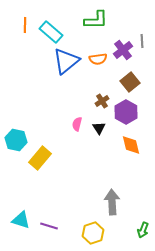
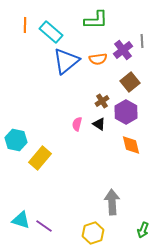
black triangle: moved 4 px up; rotated 24 degrees counterclockwise
purple line: moved 5 px left; rotated 18 degrees clockwise
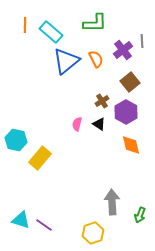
green L-shape: moved 1 px left, 3 px down
orange semicircle: moved 2 px left; rotated 108 degrees counterclockwise
purple line: moved 1 px up
green arrow: moved 3 px left, 15 px up
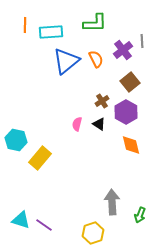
cyan rectangle: rotated 45 degrees counterclockwise
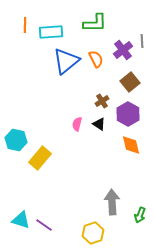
purple hexagon: moved 2 px right, 2 px down
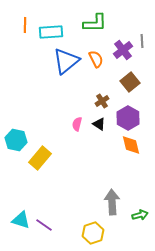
purple hexagon: moved 4 px down
green arrow: rotated 126 degrees counterclockwise
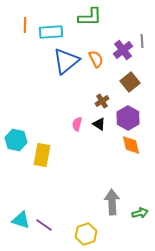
green L-shape: moved 5 px left, 6 px up
yellow rectangle: moved 2 px right, 3 px up; rotated 30 degrees counterclockwise
green arrow: moved 2 px up
yellow hexagon: moved 7 px left, 1 px down
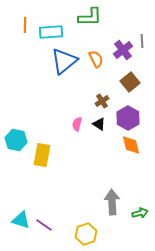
blue triangle: moved 2 px left
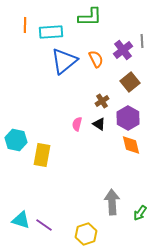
green arrow: rotated 140 degrees clockwise
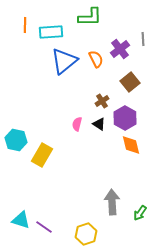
gray line: moved 1 px right, 2 px up
purple cross: moved 3 px left, 1 px up
purple hexagon: moved 3 px left
yellow rectangle: rotated 20 degrees clockwise
purple line: moved 2 px down
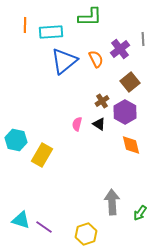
purple hexagon: moved 6 px up
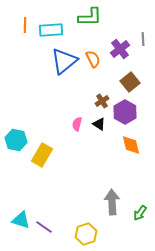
cyan rectangle: moved 2 px up
orange semicircle: moved 3 px left
